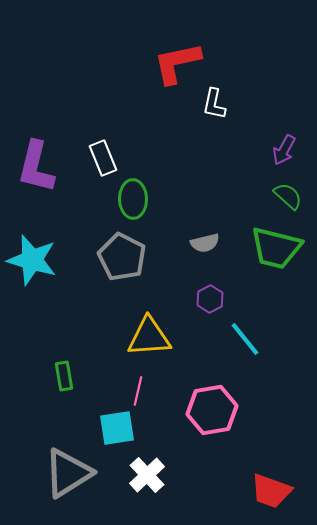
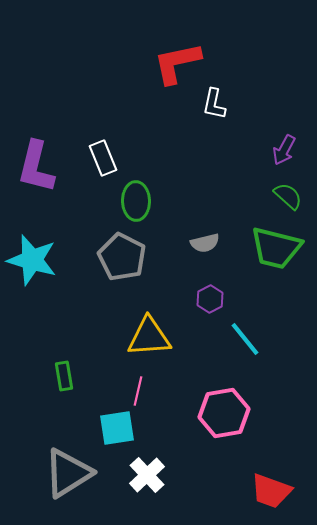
green ellipse: moved 3 px right, 2 px down
pink hexagon: moved 12 px right, 3 px down
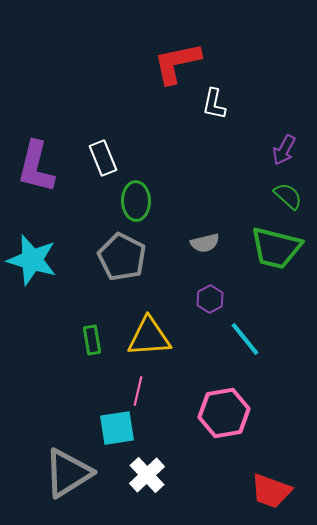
green rectangle: moved 28 px right, 36 px up
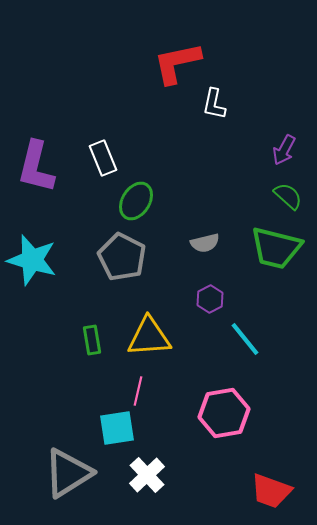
green ellipse: rotated 33 degrees clockwise
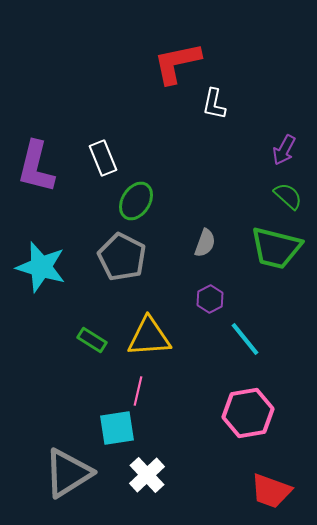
gray semicircle: rotated 56 degrees counterclockwise
cyan star: moved 9 px right, 7 px down
green rectangle: rotated 48 degrees counterclockwise
pink hexagon: moved 24 px right
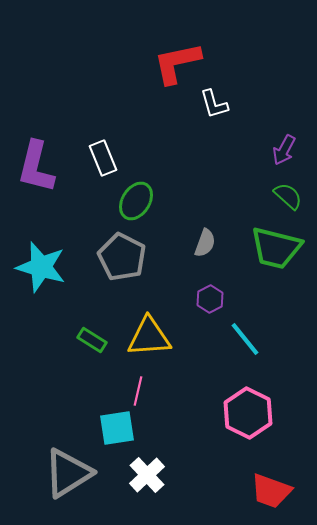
white L-shape: rotated 28 degrees counterclockwise
pink hexagon: rotated 24 degrees counterclockwise
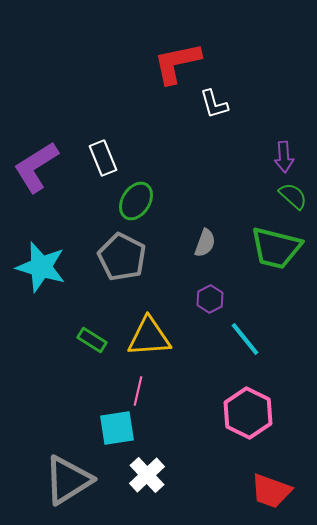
purple arrow: moved 7 px down; rotated 32 degrees counterclockwise
purple L-shape: rotated 44 degrees clockwise
green semicircle: moved 5 px right
gray triangle: moved 7 px down
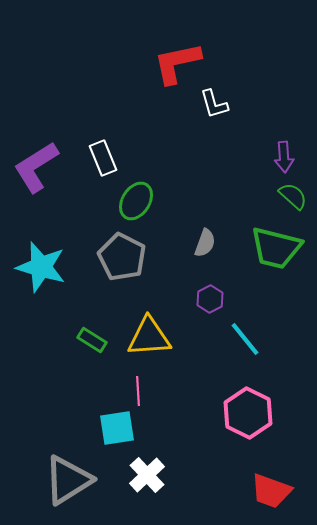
pink line: rotated 16 degrees counterclockwise
